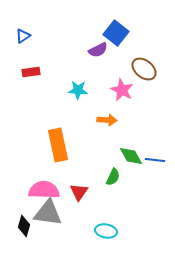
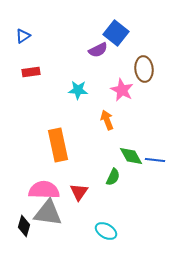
brown ellipse: rotated 45 degrees clockwise
orange arrow: rotated 114 degrees counterclockwise
cyan ellipse: rotated 20 degrees clockwise
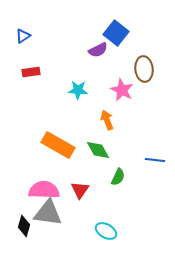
orange rectangle: rotated 48 degrees counterclockwise
green diamond: moved 33 px left, 6 px up
green semicircle: moved 5 px right
red triangle: moved 1 px right, 2 px up
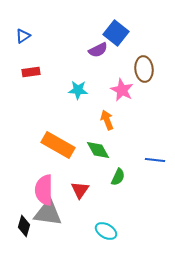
pink semicircle: rotated 92 degrees counterclockwise
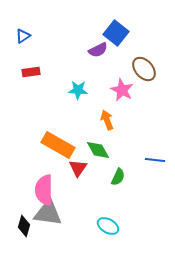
brown ellipse: rotated 35 degrees counterclockwise
red triangle: moved 2 px left, 22 px up
cyan ellipse: moved 2 px right, 5 px up
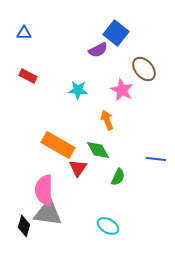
blue triangle: moved 1 px right, 3 px up; rotated 35 degrees clockwise
red rectangle: moved 3 px left, 4 px down; rotated 36 degrees clockwise
blue line: moved 1 px right, 1 px up
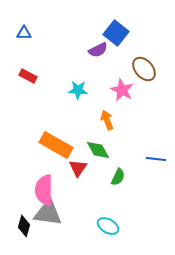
orange rectangle: moved 2 px left
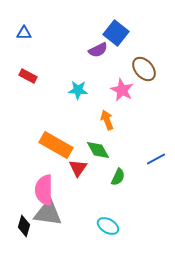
blue line: rotated 36 degrees counterclockwise
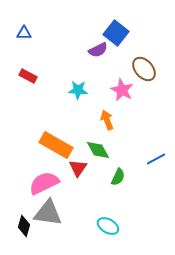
pink semicircle: moved 7 px up; rotated 64 degrees clockwise
